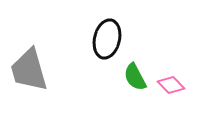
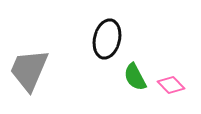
gray trapezoid: rotated 39 degrees clockwise
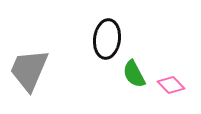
black ellipse: rotated 6 degrees counterclockwise
green semicircle: moved 1 px left, 3 px up
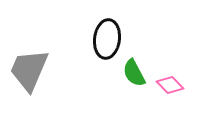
green semicircle: moved 1 px up
pink diamond: moved 1 px left
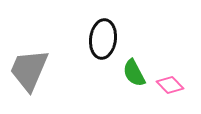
black ellipse: moved 4 px left
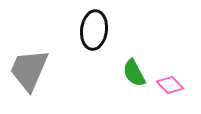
black ellipse: moved 9 px left, 9 px up
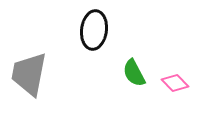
gray trapezoid: moved 4 px down; rotated 12 degrees counterclockwise
pink diamond: moved 5 px right, 2 px up
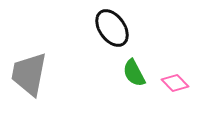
black ellipse: moved 18 px right, 2 px up; rotated 42 degrees counterclockwise
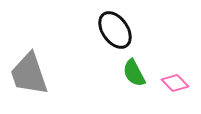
black ellipse: moved 3 px right, 2 px down
gray trapezoid: rotated 30 degrees counterclockwise
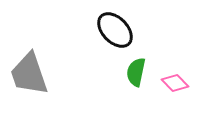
black ellipse: rotated 9 degrees counterclockwise
green semicircle: moved 2 px right, 1 px up; rotated 40 degrees clockwise
